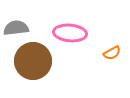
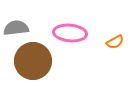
orange semicircle: moved 3 px right, 11 px up
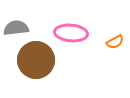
pink ellipse: moved 1 px right
brown circle: moved 3 px right, 1 px up
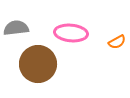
orange semicircle: moved 2 px right
brown circle: moved 2 px right, 4 px down
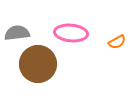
gray semicircle: moved 1 px right, 5 px down
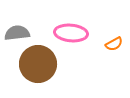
orange semicircle: moved 3 px left, 2 px down
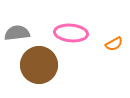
brown circle: moved 1 px right, 1 px down
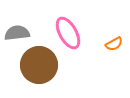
pink ellipse: moved 3 px left; rotated 56 degrees clockwise
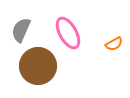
gray semicircle: moved 4 px right, 3 px up; rotated 60 degrees counterclockwise
brown circle: moved 1 px left, 1 px down
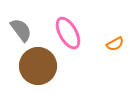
gray semicircle: rotated 120 degrees clockwise
orange semicircle: moved 1 px right
